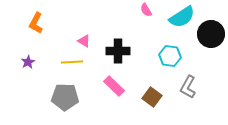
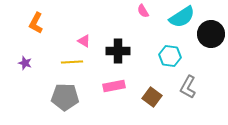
pink semicircle: moved 3 px left, 1 px down
purple star: moved 3 px left, 1 px down; rotated 24 degrees counterclockwise
pink rectangle: rotated 55 degrees counterclockwise
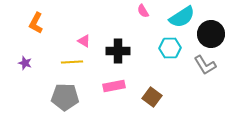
cyan hexagon: moved 8 px up; rotated 10 degrees counterclockwise
gray L-shape: moved 17 px right, 22 px up; rotated 60 degrees counterclockwise
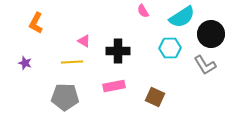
brown square: moved 3 px right; rotated 12 degrees counterclockwise
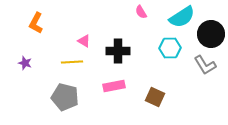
pink semicircle: moved 2 px left, 1 px down
gray pentagon: rotated 12 degrees clockwise
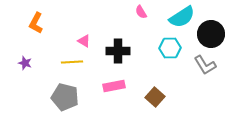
brown square: rotated 18 degrees clockwise
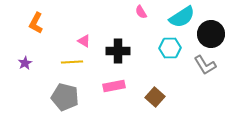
purple star: rotated 24 degrees clockwise
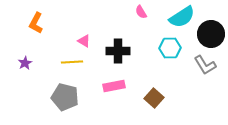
brown square: moved 1 px left, 1 px down
